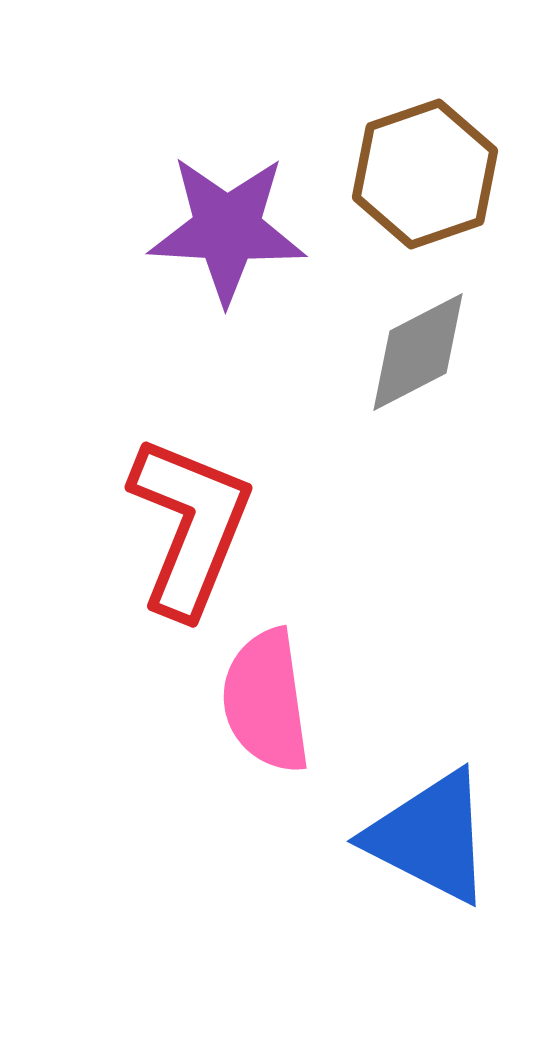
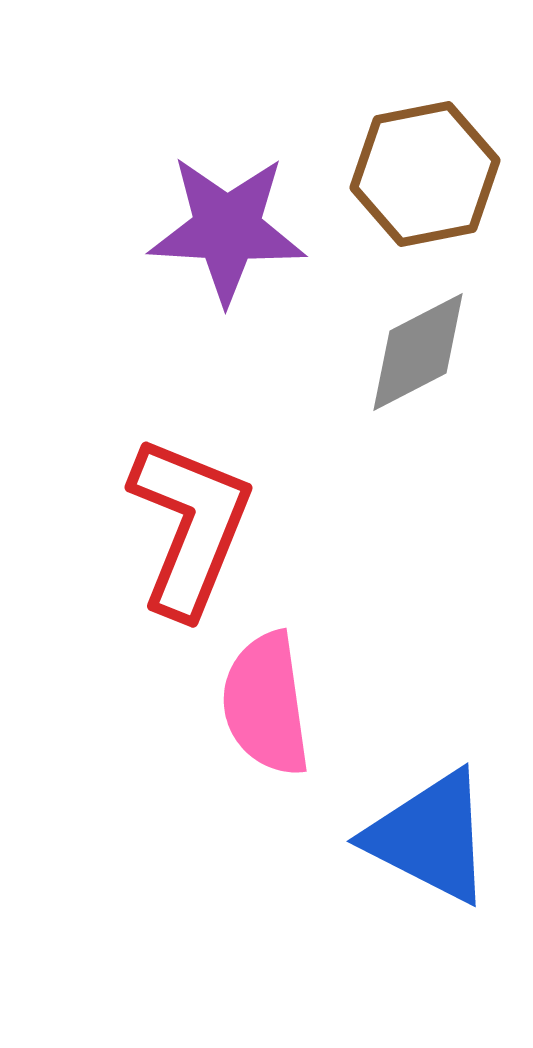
brown hexagon: rotated 8 degrees clockwise
pink semicircle: moved 3 px down
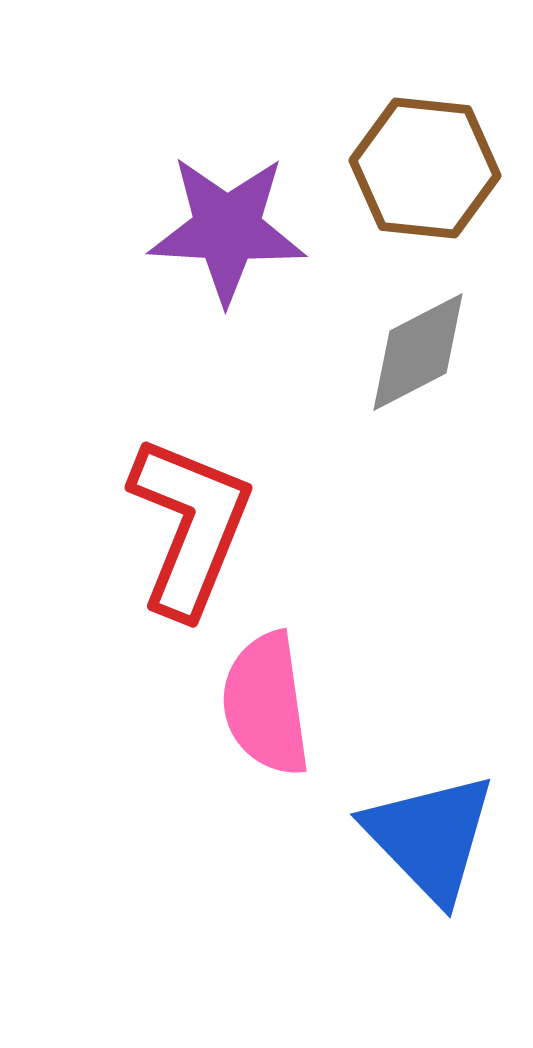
brown hexagon: moved 6 px up; rotated 17 degrees clockwise
blue triangle: rotated 19 degrees clockwise
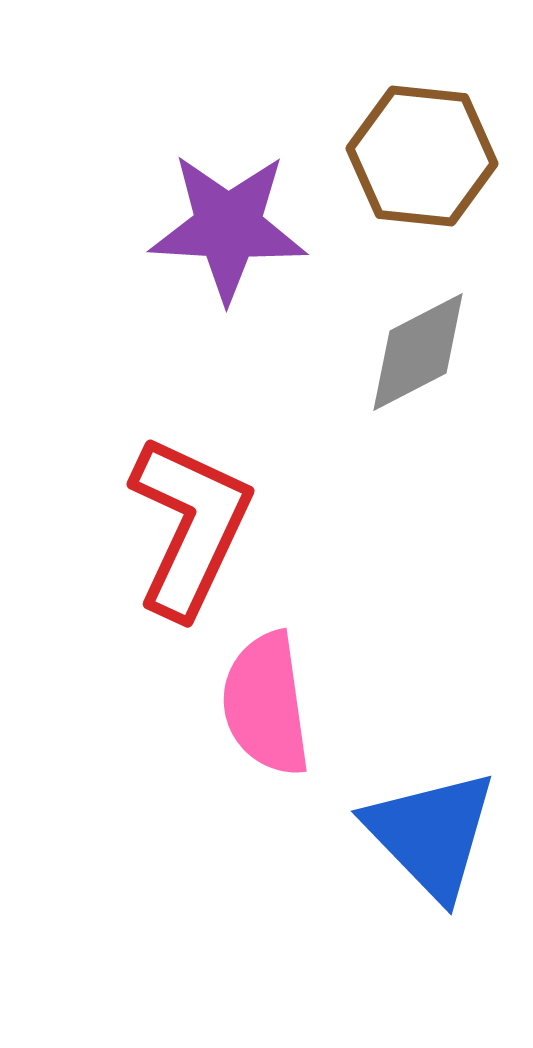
brown hexagon: moved 3 px left, 12 px up
purple star: moved 1 px right, 2 px up
red L-shape: rotated 3 degrees clockwise
blue triangle: moved 1 px right, 3 px up
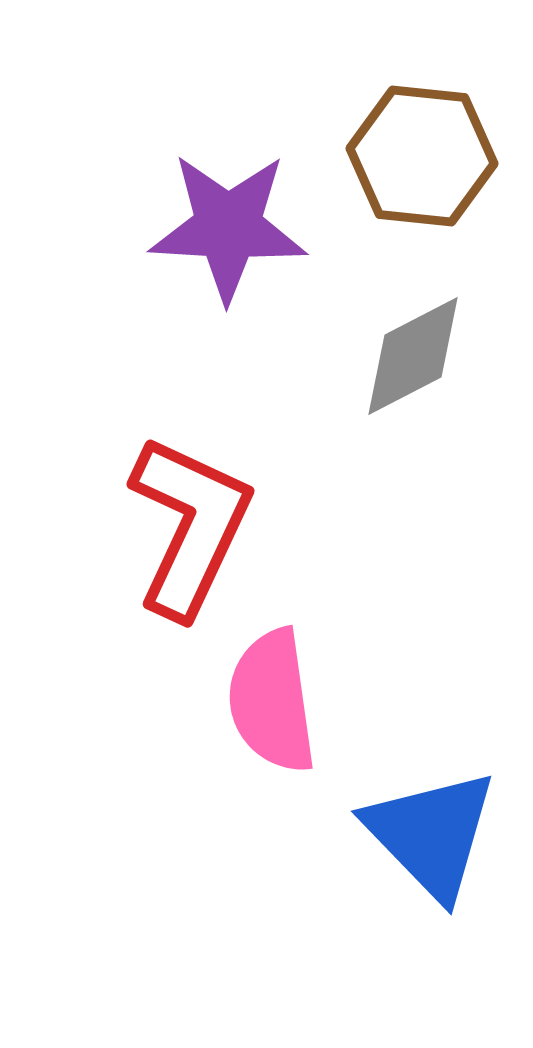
gray diamond: moved 5 px left, 4 px down
pink semicircle: moved 6 px right, 3 px up
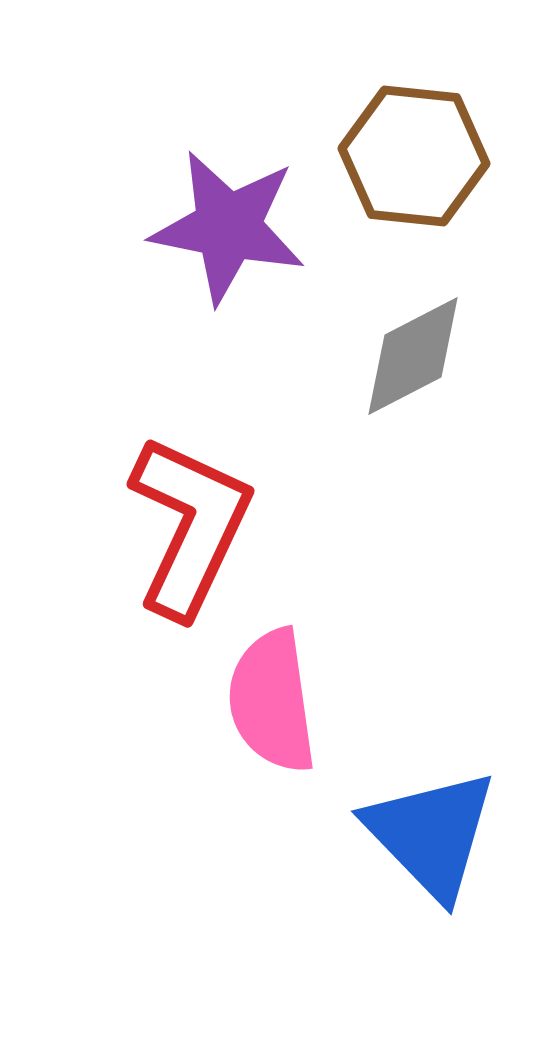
brown hexagon: moved 8 px left
purple star: rotated 8 degrees clockwise
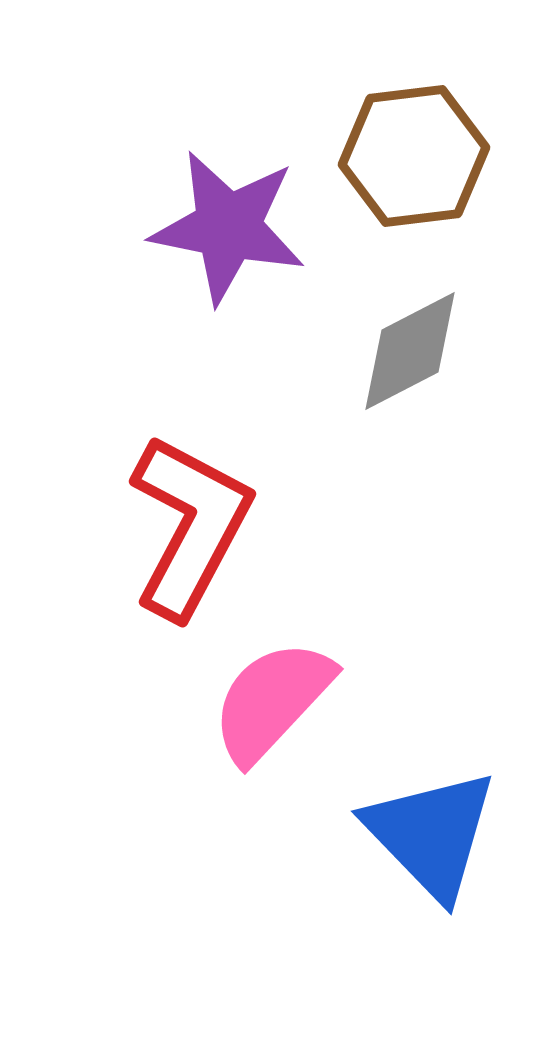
brown hexagon: rotated 13 degrees counterclockwise
gray diamond: moved 3 px left, 5 px up
red L-shape: rotated 3 degrees clockwise
pink semicircle: rotated 51 degrees clockwise
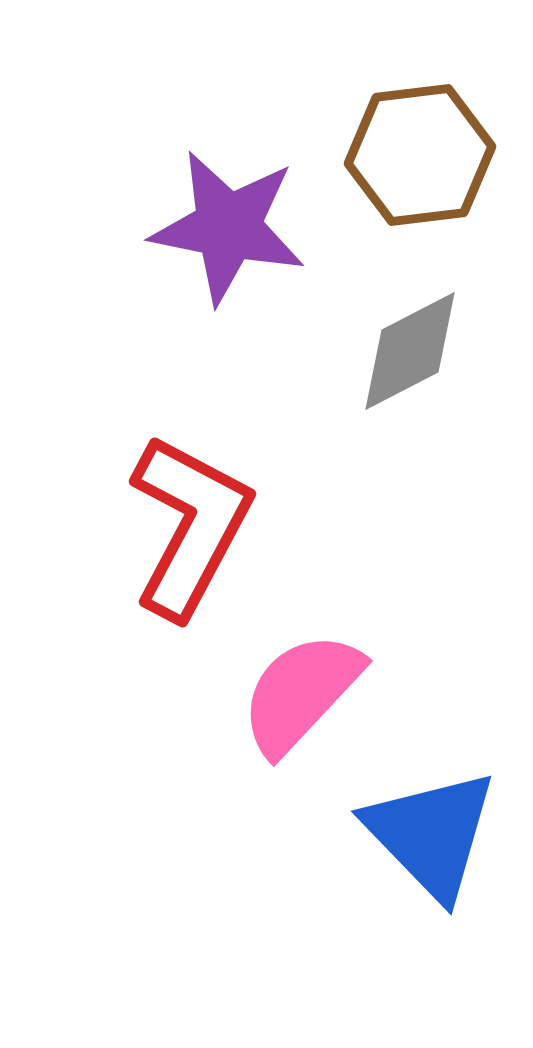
brown hexagon: moved 6 px right, 1 px up
pink semicircle: moved 29 px right, 8 px up
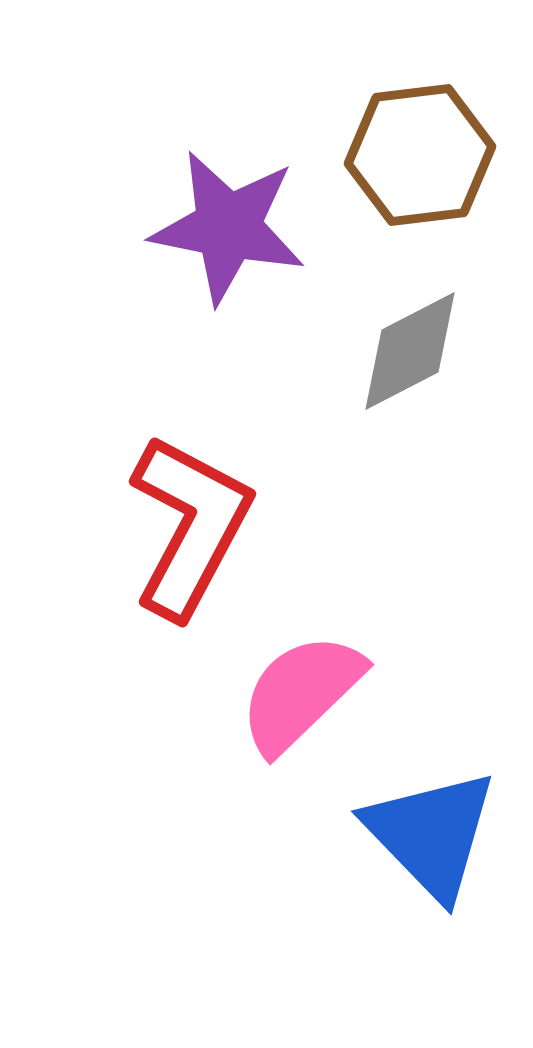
pink semicircle: rotated 3 degrees clockwise
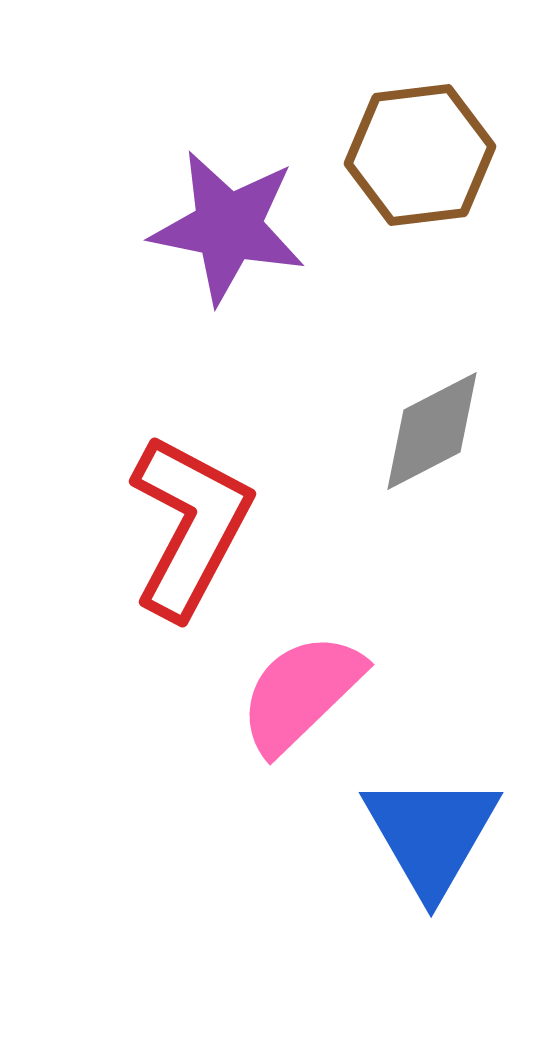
gray diamond: moved 22 px right, 80 px down
blue triangle: rotated 14 degrees clockwise
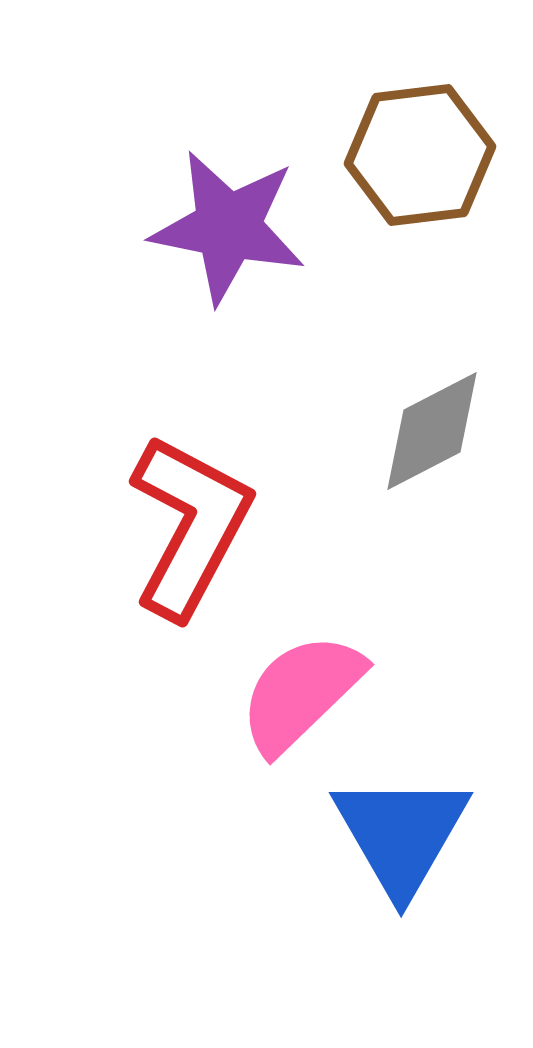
blue triangle: moved 30 px left
